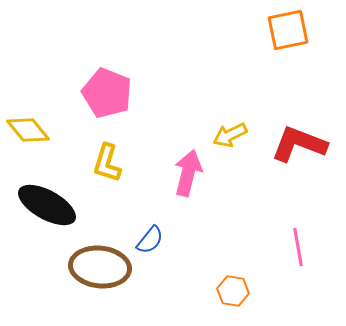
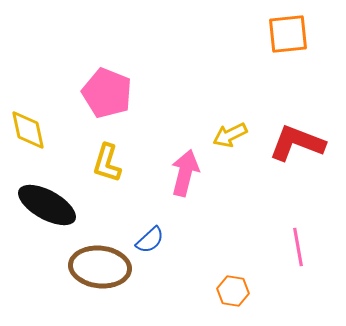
orange square: moved 4 px down; rotated 6 degrees clockwise
yellow diamond: rotated 27 degrees clockwise
red L-shape: moved 2 px left, 1 px up
pink arrow: moved 3 px left
blue semicircle: rotated 8 degrees clockwise
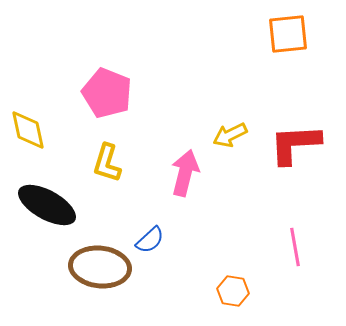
red L-shape: moved 2 px left, 1 px down; rotated 24 degrees counterclockwise
pink line: moved 3 px left
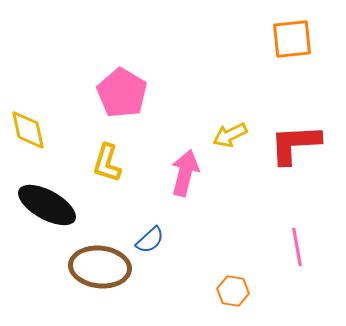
orange square: moved 4 px right, 5 px down
pink pentagon: moved 15 px right; rotated 9 degrees clockwise
pink line: moved 2 px right
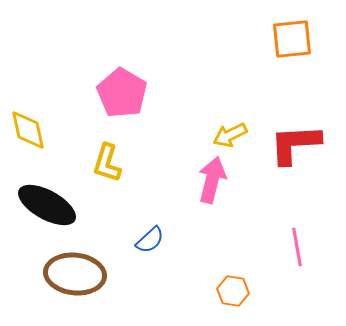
pink arrow: moved 27 px right, 7 px down
brown ellipse: moved 25 px left, 7 px down
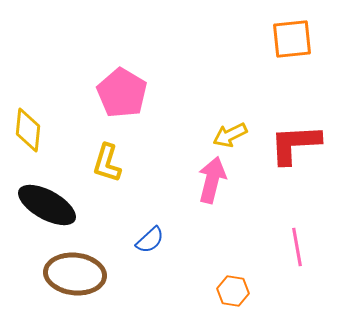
yellow diamond: rotated 18 degrees clockwise
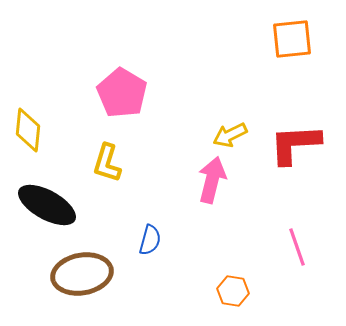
blue semicircle: rotated 32 degrees counterclockwise
pink line: rotated 9 degrees counterclockwise
brown ellipse: moved 7 px right; rotated 16 degrees counterclockwise
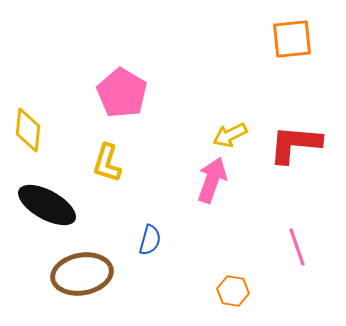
red L-shape: rotated 8 degrees clockwise
pink arrow: rotated 6 degrees clockwise
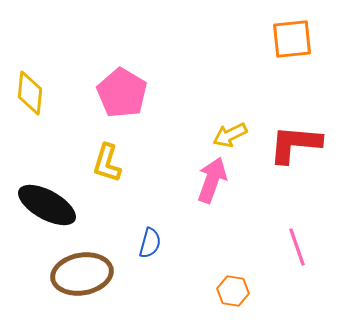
yellow diamond: moved 2 px right, 37 px up
blue semicircle: moved 3 px down
